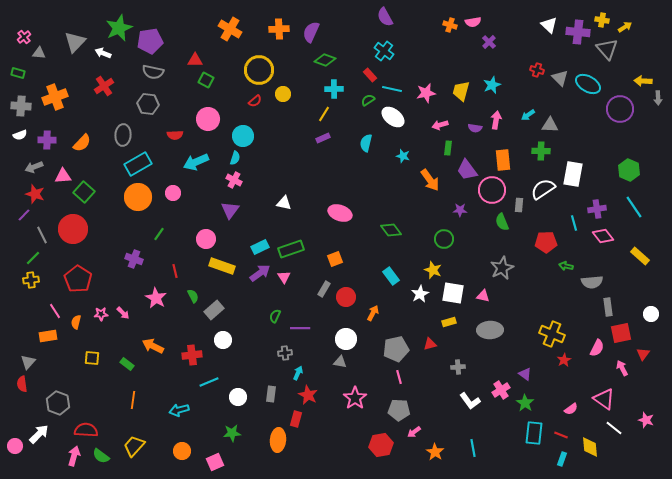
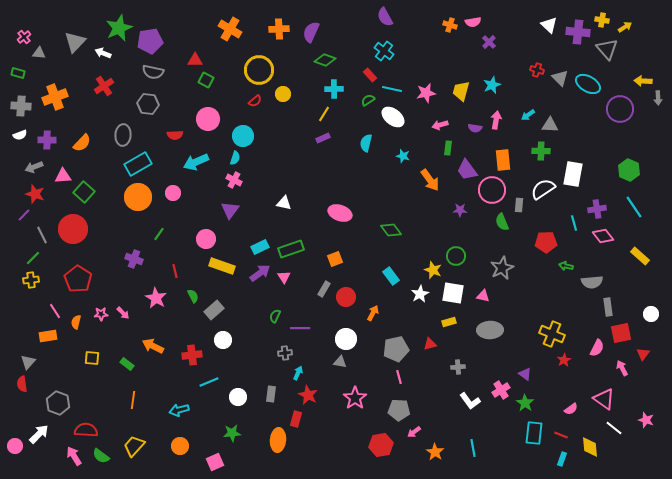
green circle at (444, 239): moved 12 px right, 17 px down
orange circle at (182, 451): moved 2 px left, 5 px up
pink arrow at (74, 456): rotated 48 degrees counterclockwise
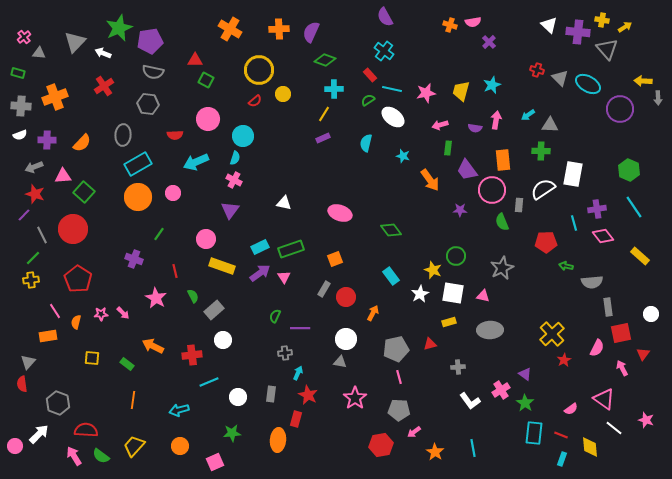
yellow cross at (552, 334): rotated 25 degrees clockwise
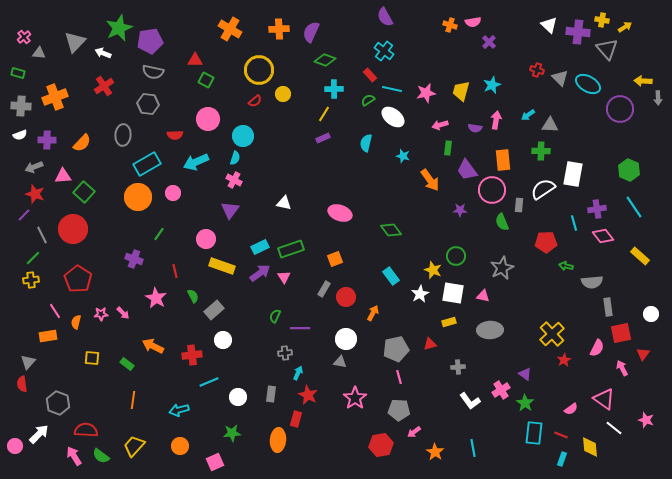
cyan rectangle at (138, 164): moved 9 px right
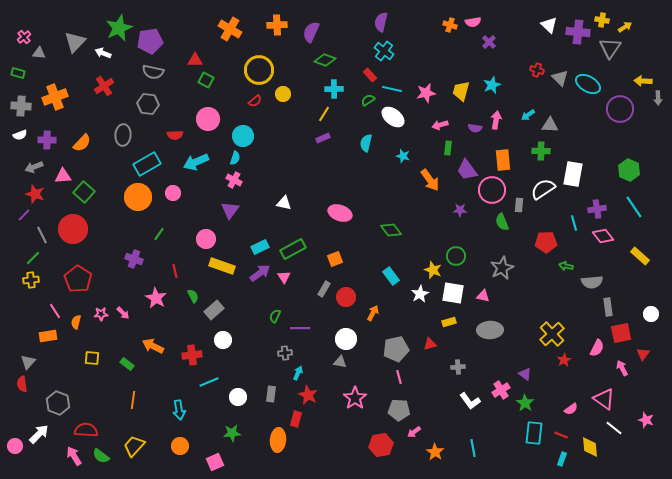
purple semicircle at (385, 17): moved 4 px left, 5 px down; rotated 42 degrees clockwise
orange cross at (279, 29): moved 2 px left, 4 px up
gray triangle at (607, 49): moved 3 px right, 1 px up; rotated 15 degrees clockwise
green rectangle at (291, 249): moved 2 px right; rotated 10 degrees counterclockwise
cyan arrow at (179, 410): rotated 84 degrees counterclockwise
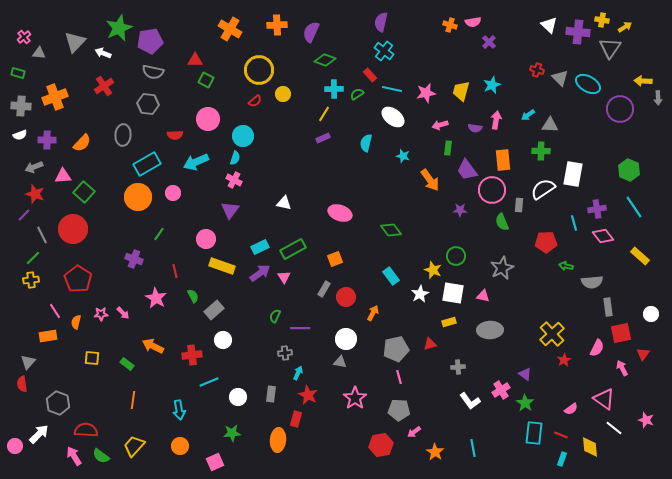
green semicircle at (368, 100): moved 11 px left, 6 px up
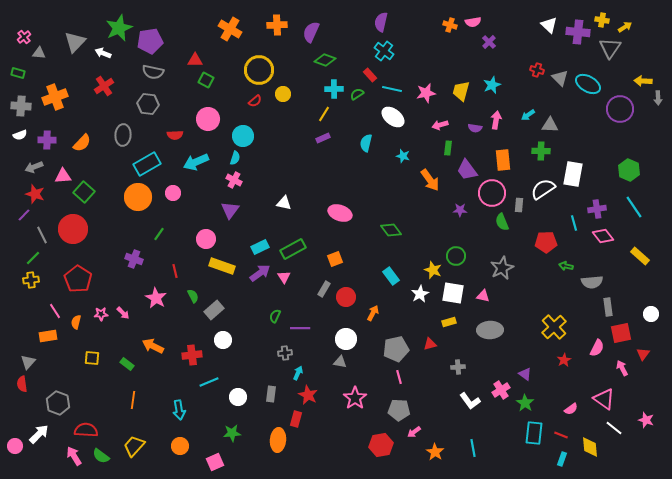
pink circle at (492, 190): moved 3 px down
yellow cross at (552, 334): moved 2 px right, 7 px up
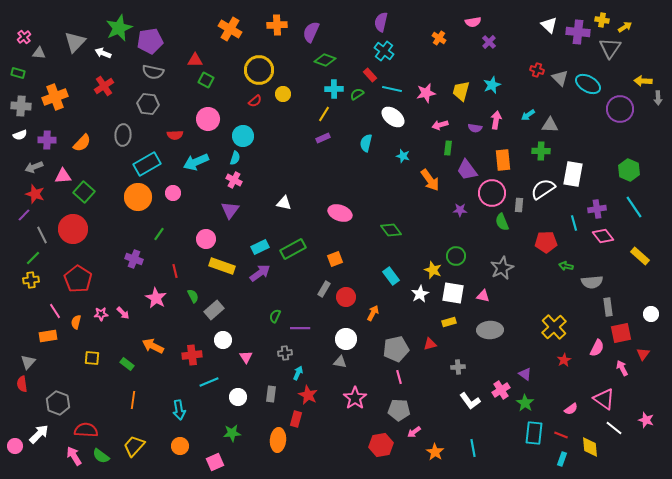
orange cross at (450, 25): moved 11 px left, 13 px down; rotated 16 degrees clockwise
pink triangle at (284, 277): moved 38 px left, 80 px down
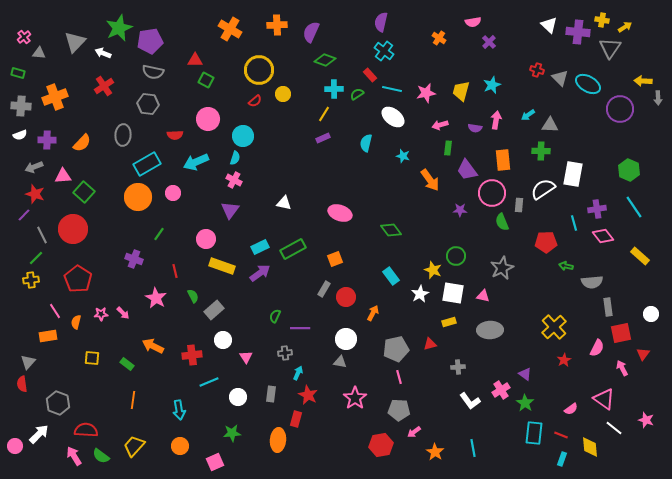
green line at (33, 258): moved 3 px right
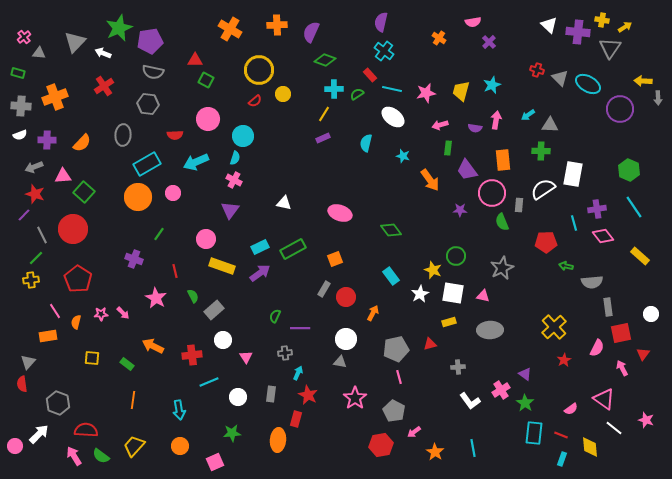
gray pentagon at (399, 410): moved 5 px left, 1 px down; rotated 25 degrees clockwise
